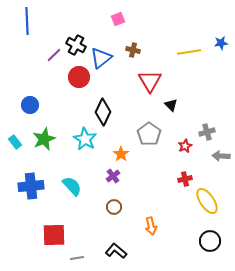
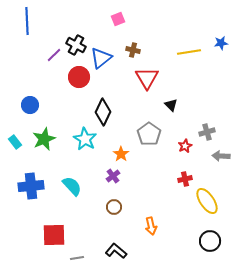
red triangle: moved 3 px left, 3 px up
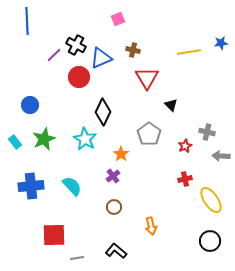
blue triangle: rotated 15 degrees clockwise
gray cross: rotated 28 degrees clockwise
yellow ellipse: moved 4 px right, 1 px up
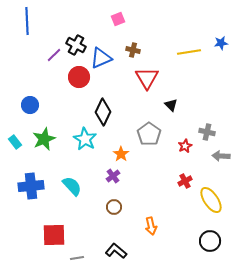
red cross: moved 2 px down; rotated 16 degrees counterclockwise
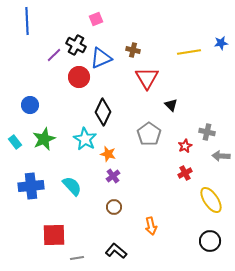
pink square: moved 22 px left
orange star: moved 13 px left; rotated 21 degrees counterclockwise
red cross: moved 8 px up
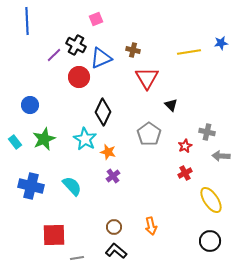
orange star: moved 2 px up
blue cross: rotated 20 degrees clockwise
brown circle: moved 20 px down
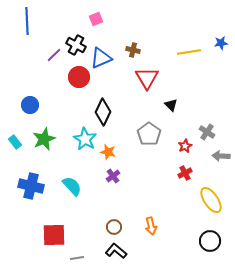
gray cross: rotated 21 degrees clockwise
